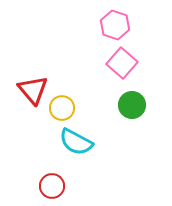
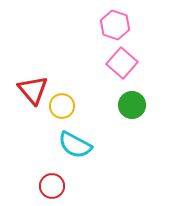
yellow circle: moved 2 px up
cyan semicircle: moved 1 px left, 3 px down
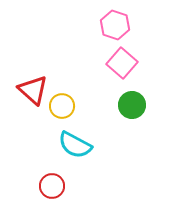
red triangle: rotated 8 degrees counterclockwise
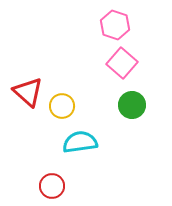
red triangle: moved 5 px left, 2 px down
cyan semicircle: moved 5 px right, 3 px up; rotated 144 degrees clockwise
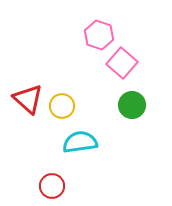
pink hexagon: moved 16 px left, 10 px down
red triangle: moved 7 px down
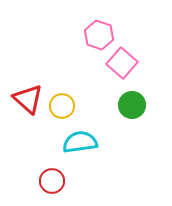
red circle: moved 5 px up
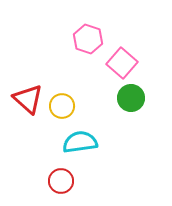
pink hexagon: moved 11 px left, 4 px down
green circle: moved 1 px left, 7 px up
red circle: moved 9 px right
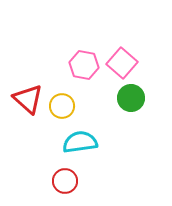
pink hexagon: moved 4 px left, 26 px down; rotated 8 degrees counterclockwise
red circle: moved 4 px right
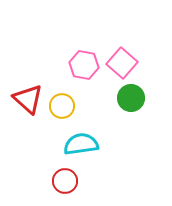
cyan semicircle: moved 1 px right, 2 px down
